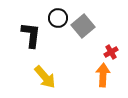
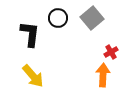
gray square: moved 9 px right, 8 px up
black L-shape: moved 1 px left, 1 px up
yellow arrow: moved 12 px left, 1 px up
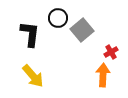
gray square: moved 10 px left, 12 px down
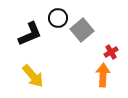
black L-shape: rotated 60 degrees clockwise
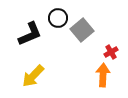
yellow arrow: rotated 85 degrees clockwise
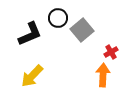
yellow arrow: moved 1 px left
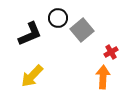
orange arrow: moved 2 px down
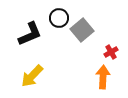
black circle: moved 1 px right
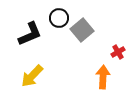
red cross: moved 7 px right
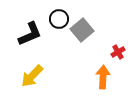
black circle: moved 1 px down
